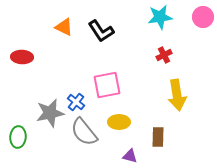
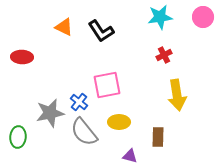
blue cross: moved 3 px right
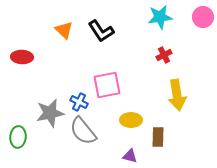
orange triangle: moved 3 px down; rotated 18 degrees clockwise
blue cross: rotated 12 degrees counterclockwise
yellow ellipse: moved 12 px right, 2 px up
gray semicircle: moved 1 px left, 1 px up
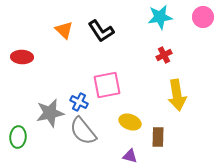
yellow ellipse: moved 1 px left, 2 px down; rotated 20 degrees clockwise
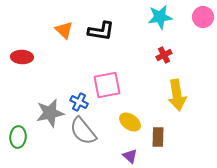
black L-shape: rotated 48 degrees counterclockwise
yellow ellipse: rotated 15 degrees clockwise
purple triangle: rotated 28 degrees clockwise
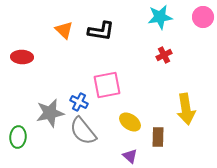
yellow arrow: moved 9 px right, 14 px down
